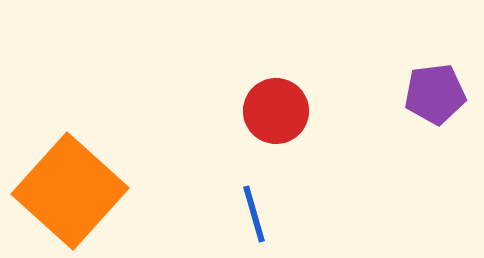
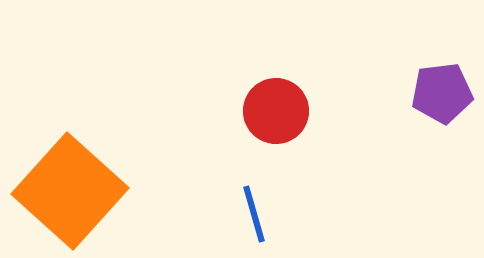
purple pentagon: moved 7 px right, 1 px up
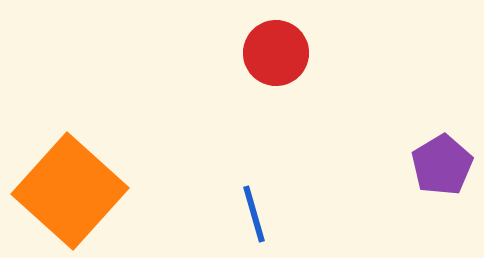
purple pentagon: moved 72 px down; rotated 24 degrees counterclockwise
red circle: moved 58 px up
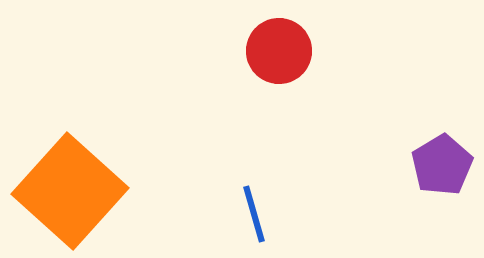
red circle: moved 3 px right, 2 px up
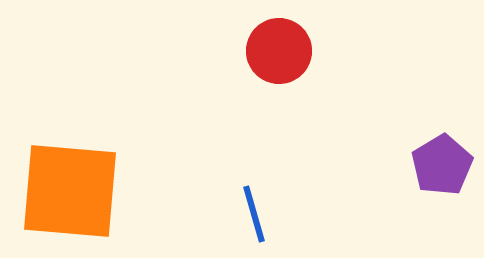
orange square: rotated 37 degrees counterclockwise
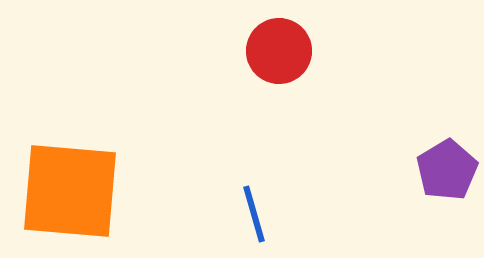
purple pentagon: moved 5 px right, 5 px down
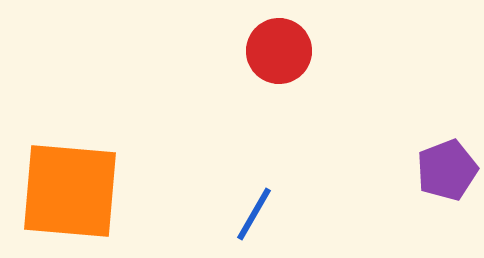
purple pentagon: rotated 10 degrees clockwise
blue line: rotated 46 degrees clockwise
